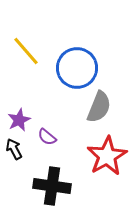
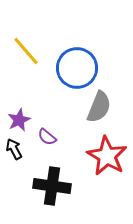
red star: rotated 12 degrees counterclockwise
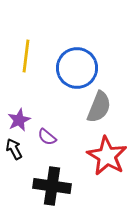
yellow line: moved 5 px down; rotated 48 degrees clockwise
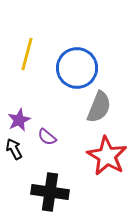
yellow line: moved 1 px right, 2 px up; rotated 8 degrees clockwise
black cross: moved 2 px left, 6 px down
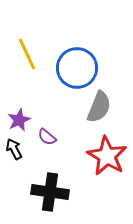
yellow line: rotated 40 degrees counterclockwise
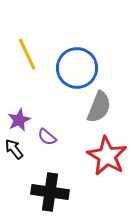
black arrow: rotated 10 degrees counterclockwise
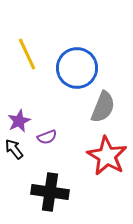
gray semicircle: moved 4 px right
purple star: moved 1 px down
purple semicircle: rotated 60 degrees counterclockwise
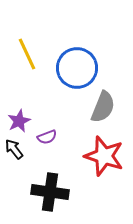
red star: moved 3 px left; rotated 12 degrees counterclockwise
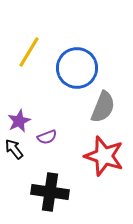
yellow line: moved 2 px right, 2 px up; rotated 56 degrees clockwise
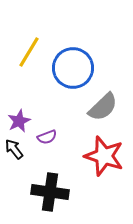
blue circle: moved 4 px left
gray semicircle: rotated 24 degrees clockwise
